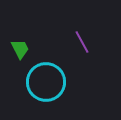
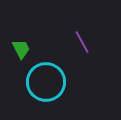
green trapezoid: moved 1 px right
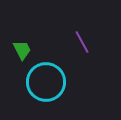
green trapezoid: moved 1 px right, 1 px down
